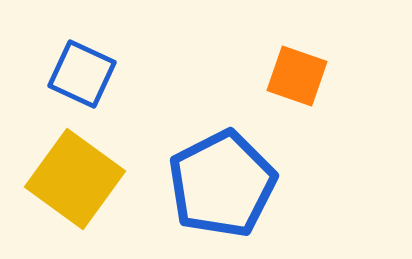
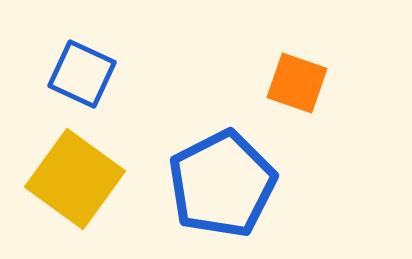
orange square: moved 7 px down
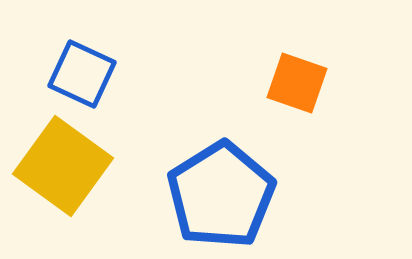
yellow square: moved 12 px left, 13 px up
blue pentagon: moved 1 px left, 11 px down; rotated 5 degrees counterclockwise
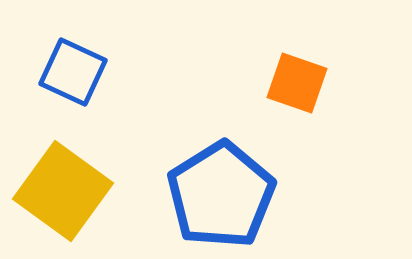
blue square: moved 9 px left, 2 px up
yellow square: moved 25 px down
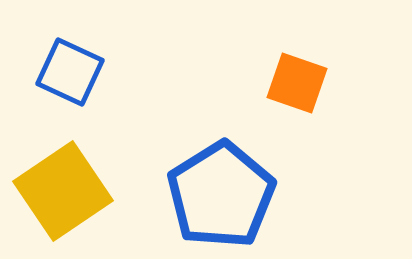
blue square: moved 3 px left
yellow square: rotated 20 degrees clockwise
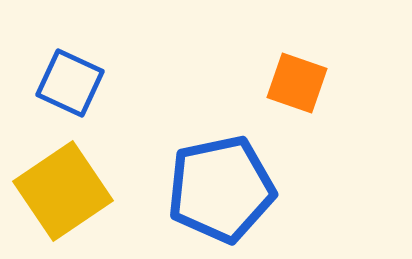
blue square: moved 11 px down
blue pentagon: moved 6 px up; rotated 20 degrees clockwise
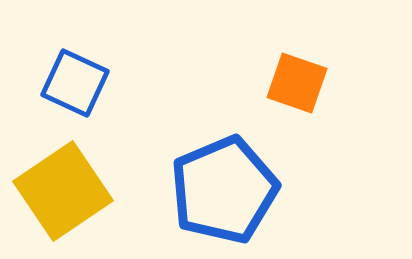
blue square: moved 5 px right
blue pentagon: moved 3 px right, 1 px down; rotated 11 degrees counterclockwise
